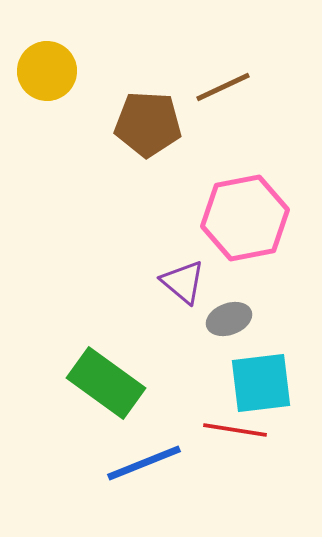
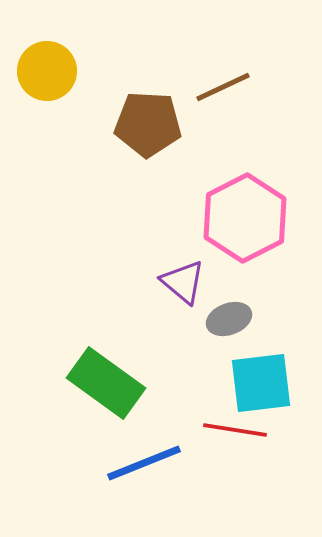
pink hexagon: rotated 16 degrees counterclockwise
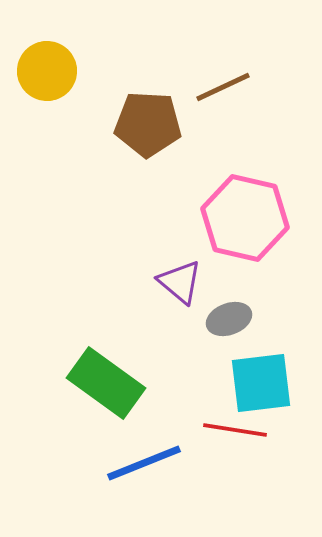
pink hexagon: rotated 20 degrees counterclockwise
purple triangle: moved 3 px left
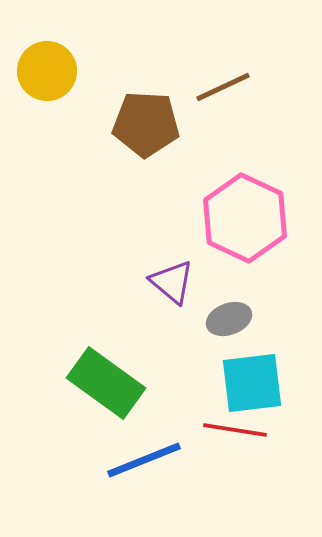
brown pentagon: moved 2 px left
pink hexagon: rotated 12 degrees clockwise
purple triangle: moved 8 px left
cyan square: moved 9 px left
blue line: moved 3 px up
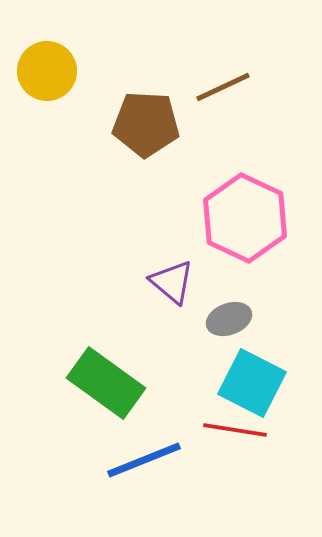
cyan square: rotated 34 degrees clockwise
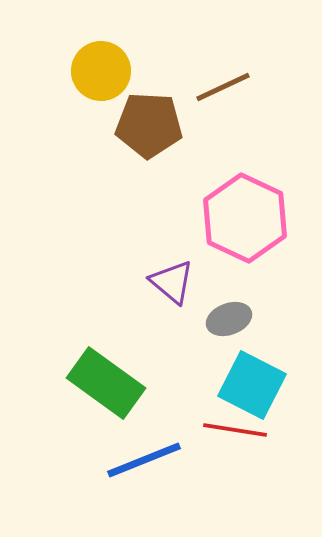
yellow circle: moved 54 px right
brown pentagon: moved 3 px right, 1 px down
cyan square: moved 2 px down
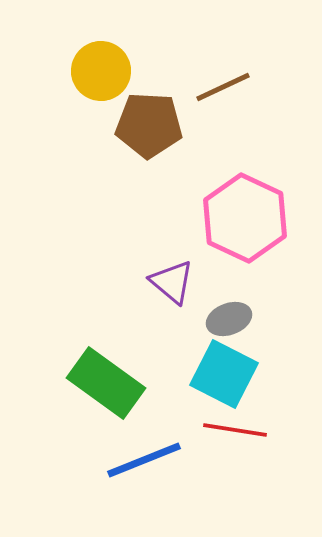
cyan square: moved 28 px left, 11 px up
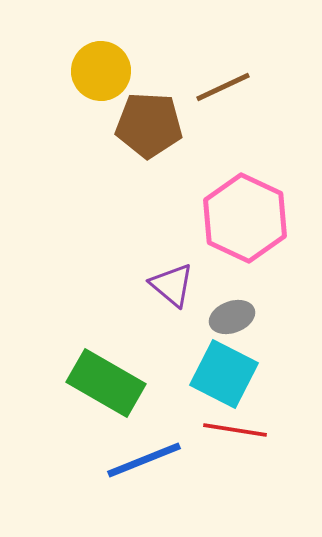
purple triangle: moved 3 px down
gray ellipse: moved 3 px right, 2 px up
green rectangle: rotated 6 degrees counterclockwise
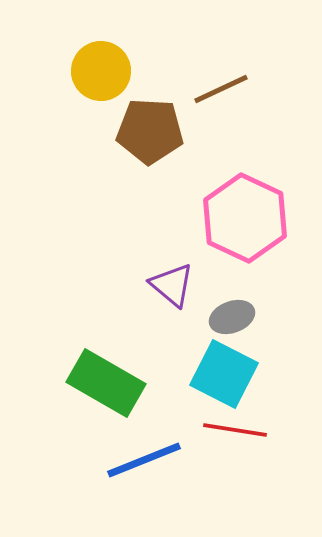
brown line: moved 2 px left, 2 px down
brown pentagon: moved 1 px right, 6 px down
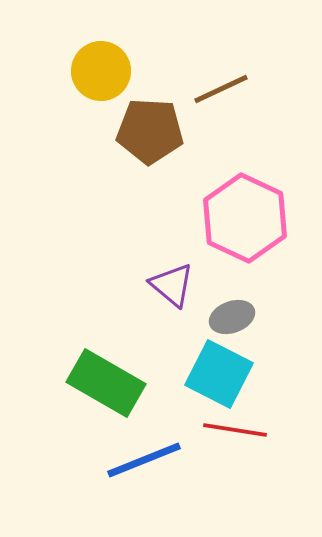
cyan square: moved 5 px left
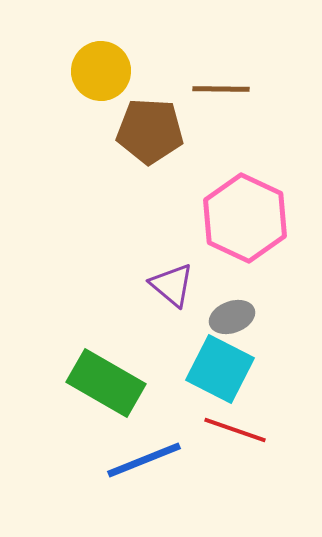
brown line: rotated 26 degrees clockwise
cyan square: moved 1 px right, 5 px up
red line: rotated 10 degrees clockwise
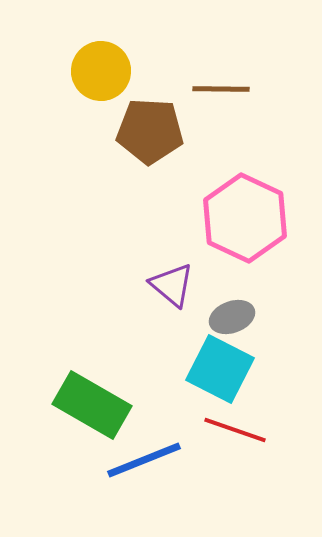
green rectangle: moved 14 px left, 22 px down
